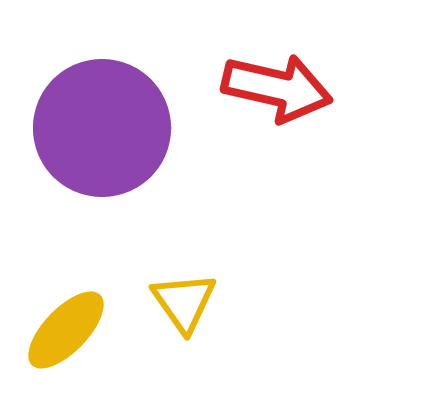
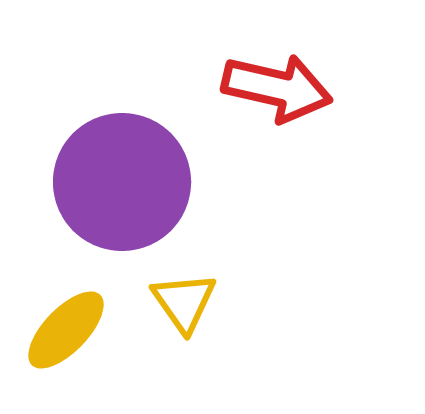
purple circle: moved 20 px right, 54 px down
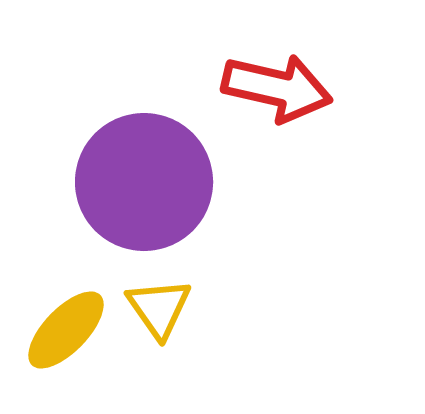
purple circle: moved 22 px right
yellow triangle: moved 25 px left, 6 px down
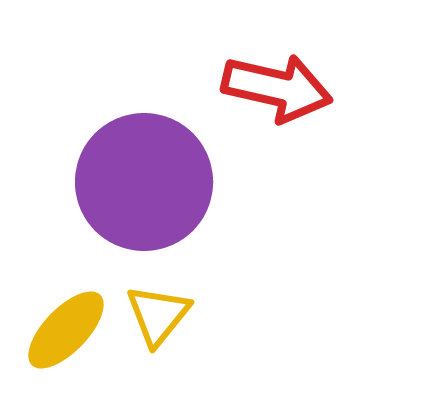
yellow triangle: moved 1 px left, 7 px down; rotated 14 degrees clockwise
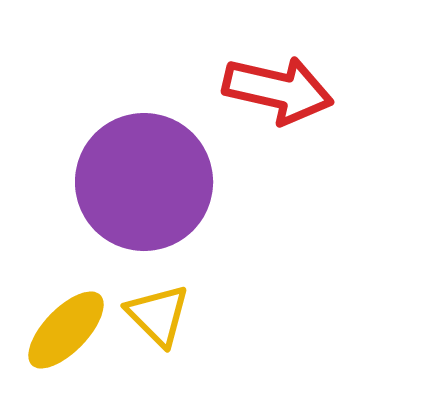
red arrow: moved 1 px right, 2 px down
yellow triangle: rotated 24 degrees counterclockwise
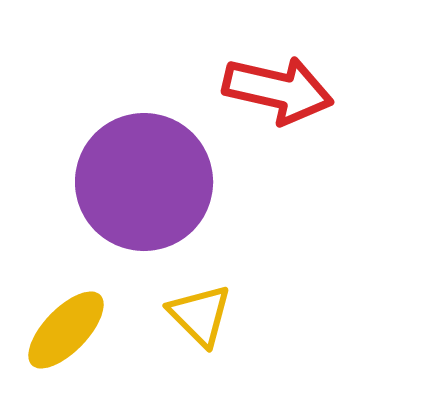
yellow triangle: moved 42 px right
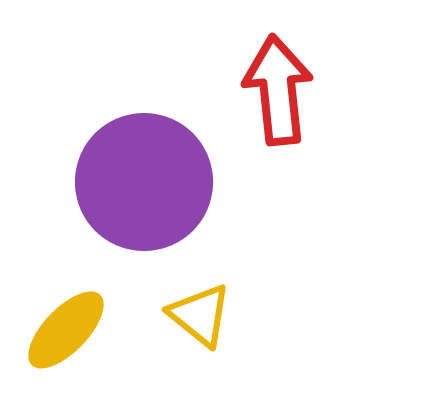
red arrow: rotated 109 degrees counterclockwise
yellow triangle: rotated 6 degrees counterclockwise
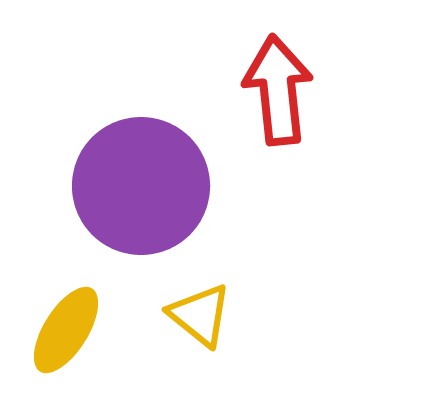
purple circle: moved 3 px left, 4 px down
yellow ellipse: rotated 12 degrees counterclockwise
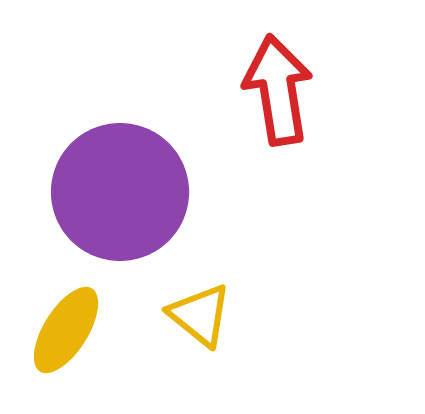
red arrow: rotated 3 degrees counterclockwise
purple circle: moved 21 px left, 6 px down
